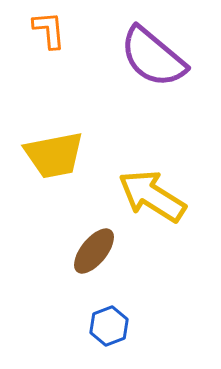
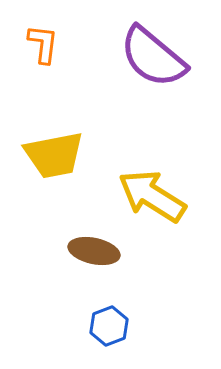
orange L-shape: moved 6 px left, 14 px down; rotated 12 degrees clockwise
brown ellipse: rotated 63 degrees clockwise
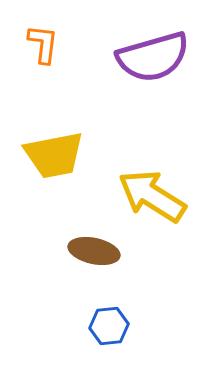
purple semicircle: rotated 56 degrees counterclockwise
blue hexagon: rotated 15 degrees clockwise
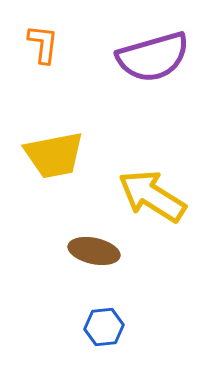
blue hexagon: moved 5 px left, 1 px down
